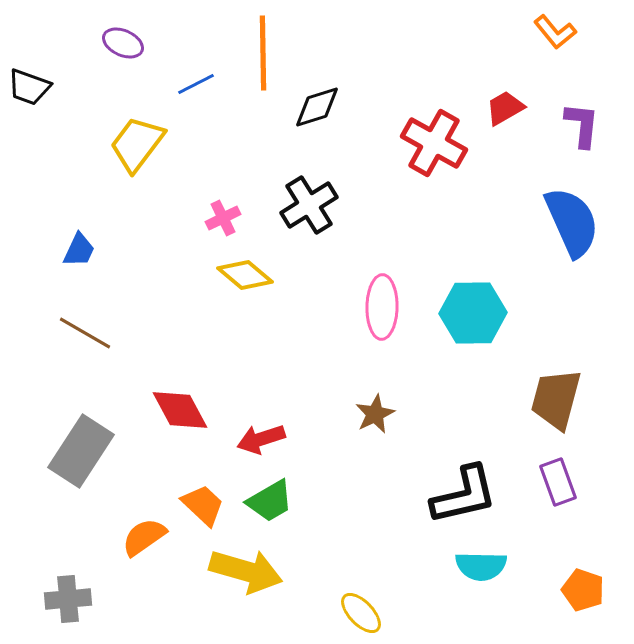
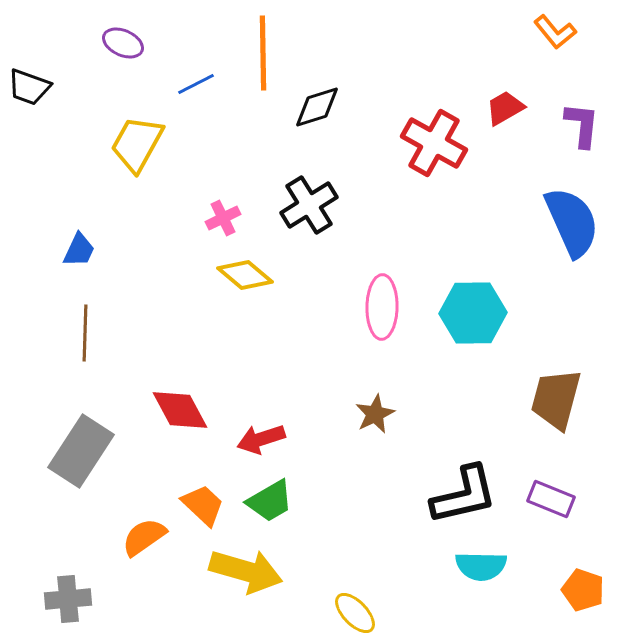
yellow trapezoid: rotated 8 degrees counterclockwise
brown line: rotated 62 degrees clockwise
purple rectangle: moved 7 px left, 17 px down; rotated 48 degrees counterclockwise
yellow ellipse: moved 6 px left
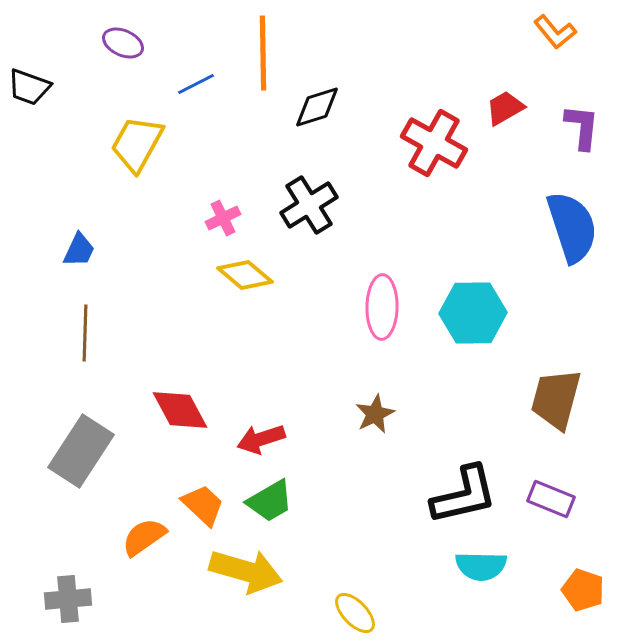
purple L-shape: moved 2 px down
blue semicircle: moved 5 px down; rotated 6 degrees clockwise
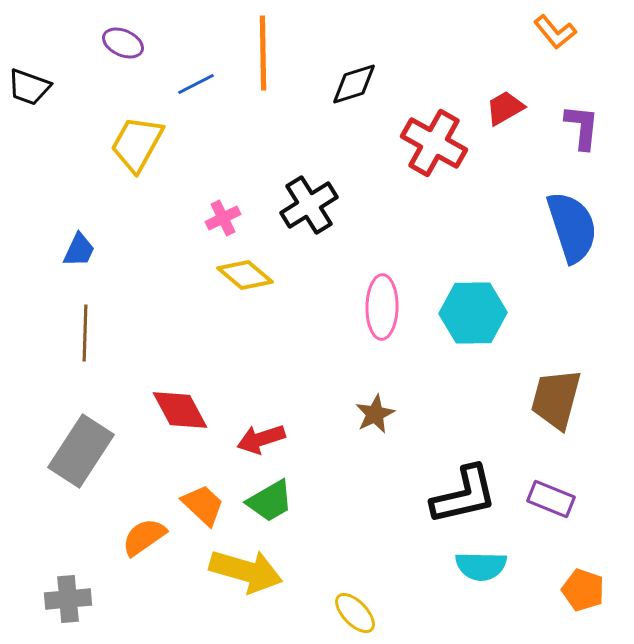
black diamond: moved 37 px right, 23 px up
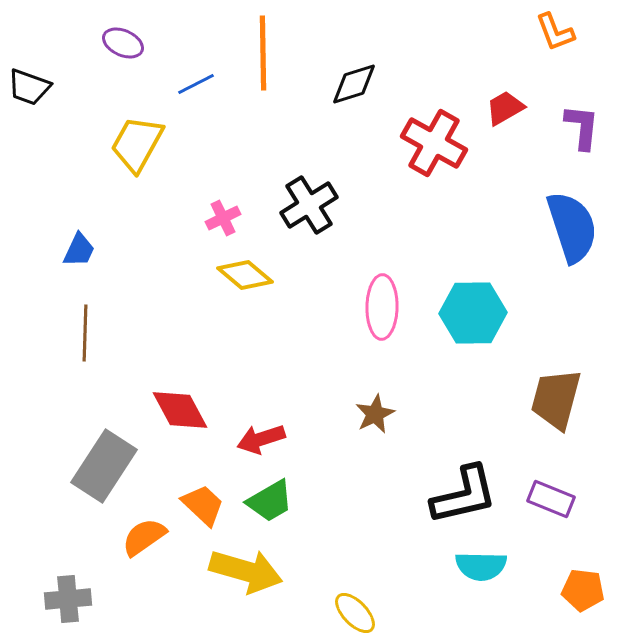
orange L-shape: rotated 18 degrees clockwise
gray rectangle: moved 23 px right, 15 px down
orange pentagon: rotated 12 degrees counterclockwise
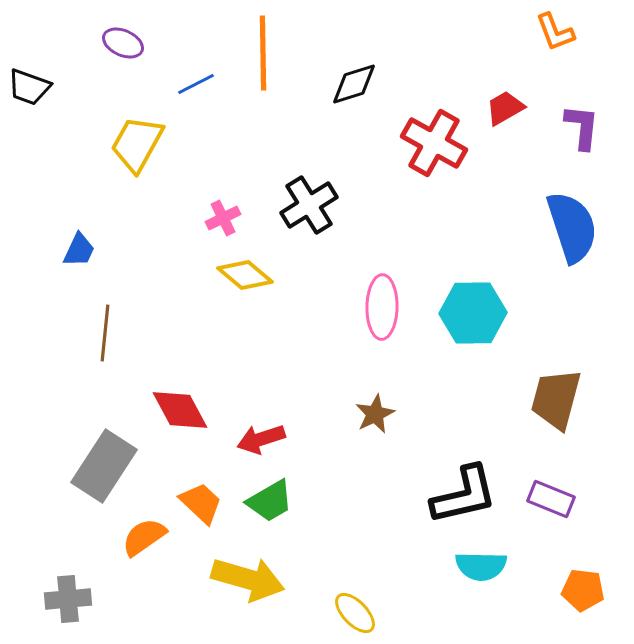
brown line: moved 20 px right; rotated 4 degrees clockwise
orange trapezoid: moved 2 px left, 2 px up
yellow arrow: moved 2 px right, 8 px down
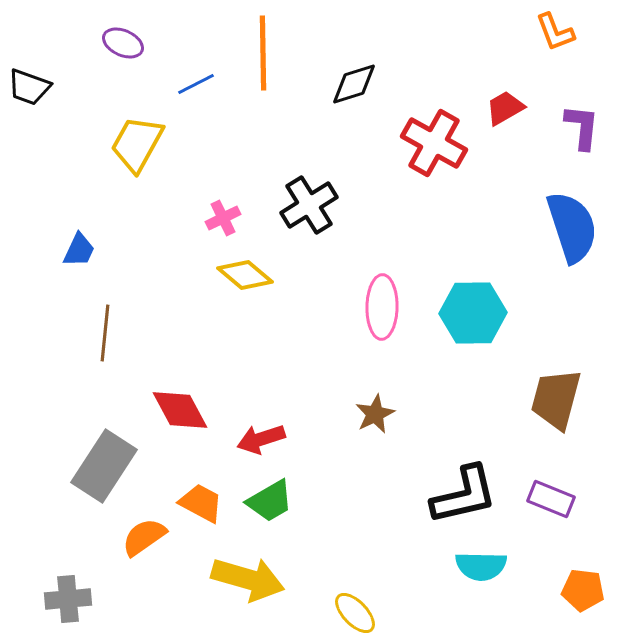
orange trapezoid: rotated 15 degrees counterclockwise
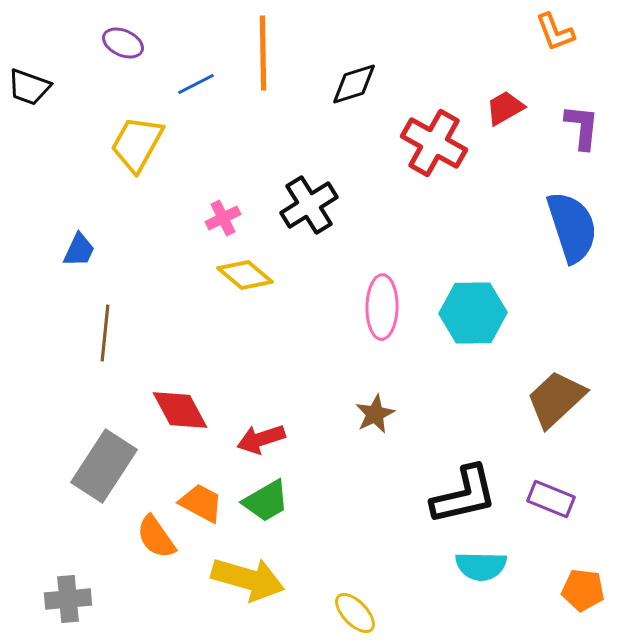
brown trapezoid: rotated 32 degrees clockwise
green trapezoid: moved 4 px left
orange semicircle: moved 12 px right; rotated 90 degrees counterclockwise
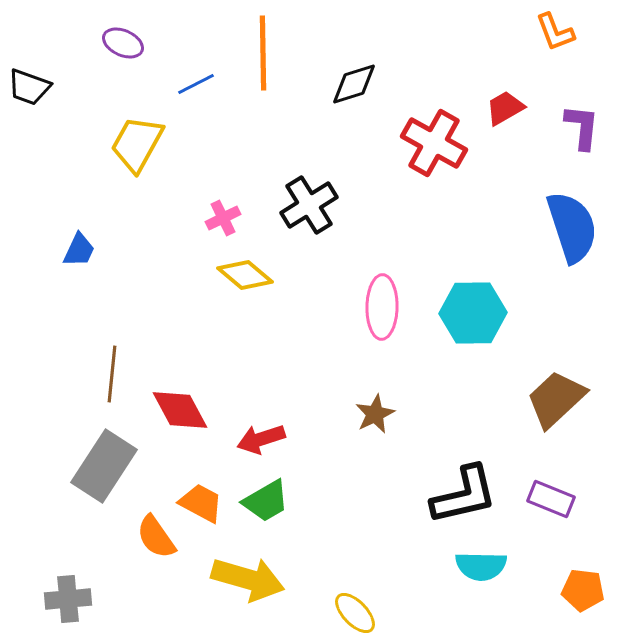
brown line: moved 7 px right, 41 px down
